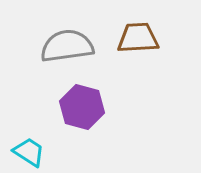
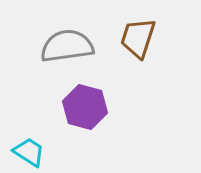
brown trapezoid: rotated 69 degrees counterclockwise
purple hexagon: moved 3 px right
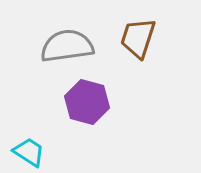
purple hexagon: moved 2 px right, 5 px up
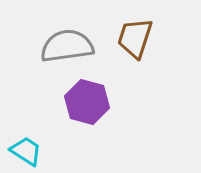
brown trapezoid: moved 3 px left
cyan trapezoid: moved 3 px left, 1 px up
